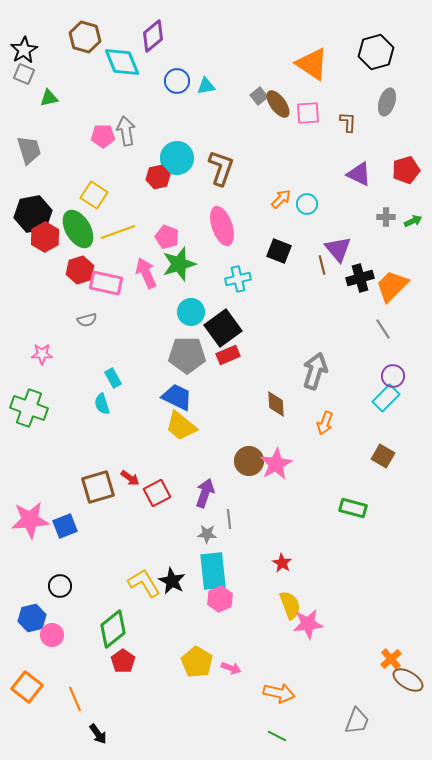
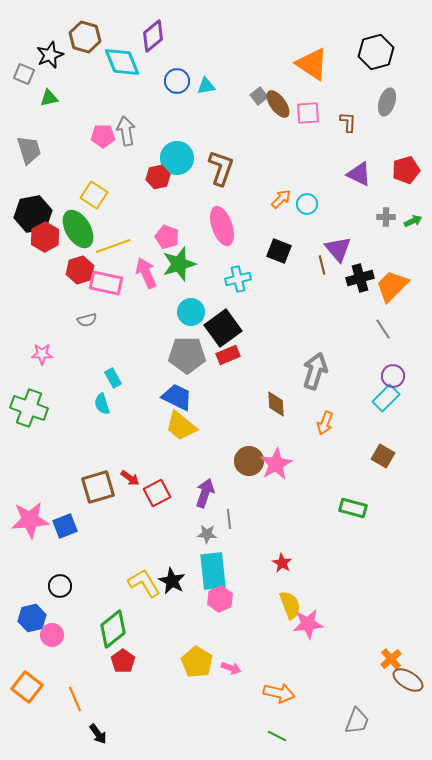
black star at (24, 50): moved 26 px right, 5 px down; rotated 8 degrees clockwise
yellow line at (118, 232): moved 5 px left, 14 px down
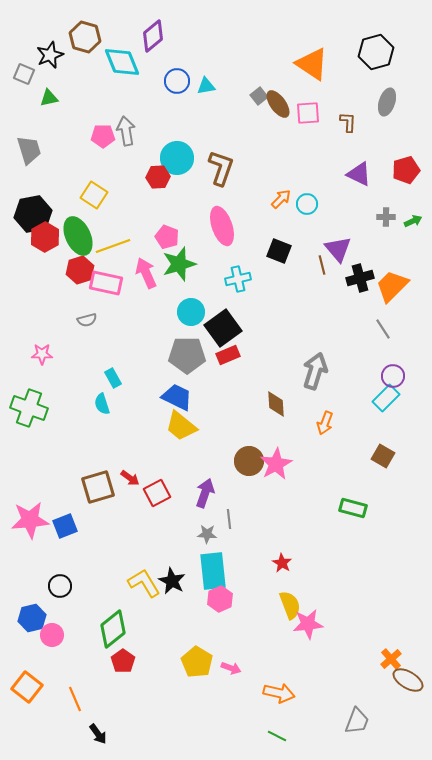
red hexagon at (158, 177): rotated 10 degrees clockwise
green ellipse at (78, 229): moved 7 px down; rotated 6 degrees clockwise
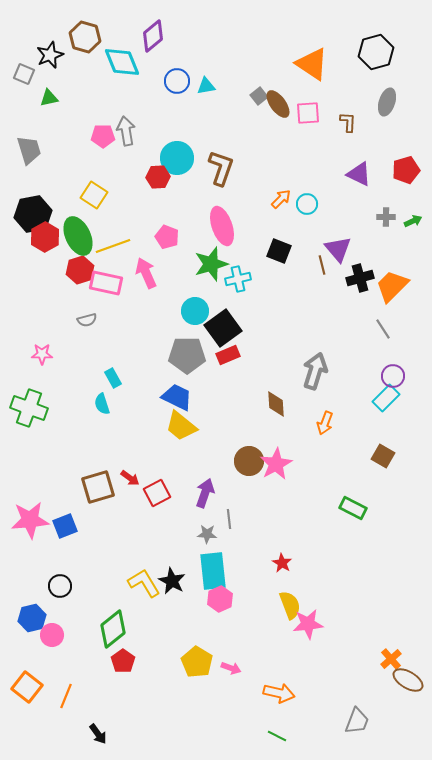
green star at (179, 264): moved 32 px right
cyan circle at (191, 312): moved 4 px right, 1 px up
green rectangle at (353, 508): rotated 12 degrees clockwise
orange line at (75, 699): moved 9 px left, 3 px up; rotated 45 degrees clockwise
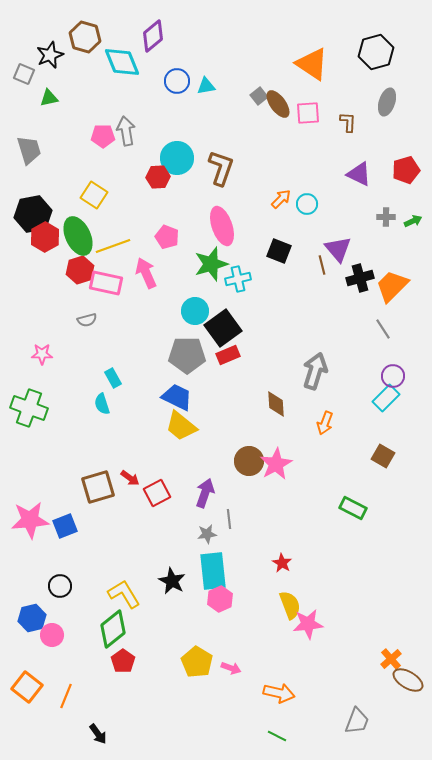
gray star at (207, 534): rotated 12 degrees counterclockwise
yellow L-shape at (144, 583): moved 20 px left, 11 px down
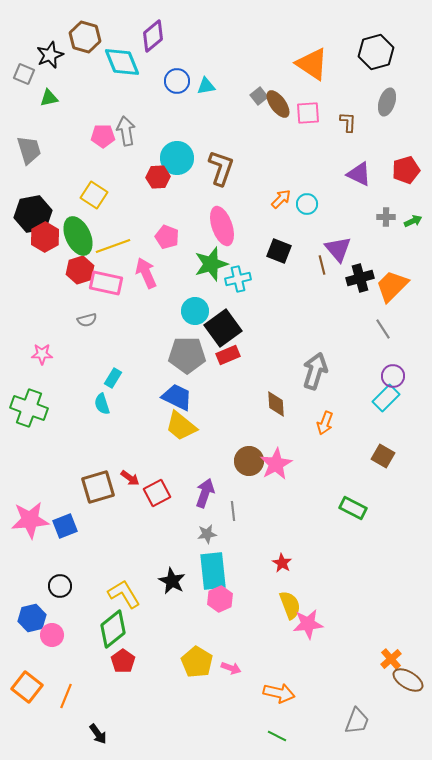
cyan rectangle at (113, 378): rotated 60 degrees clockwise
gray line at (229, 519): moved 4 px right, 8 px up
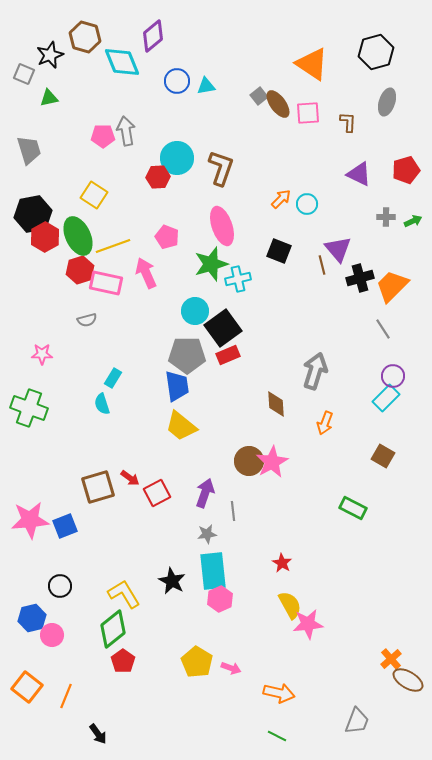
blue trapezoid at (177, 397): moved 11 px up; rotated 56 degrees clockwise
pink star at (276, 464): moved 4 px left, 2 px up
yellow semicircle at (290, 605): rotated 8 degrees counterclockwise
